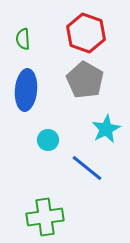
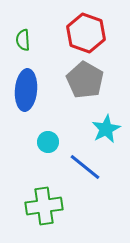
green semicircle: moved 1 px down
cyan circle: moved 2 px down
blue line: moved 2 px left, 1 px up
green cross: moved 1 px left, 11 px up
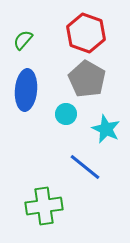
green semicircle: rotated 45 degrees clockwise
gray pentagon: moved 2 px right, 1 px up
cyan star: rotated 20 degrees counterclockwise
cyan circle: moved 18 px right, 28 px up
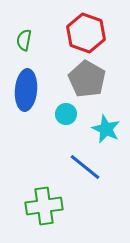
green semicircle: moved 1 px right; rotated 30 degrees counterclockwise
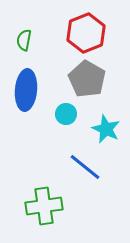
red hexagon: rotated 18 degrees clockwise
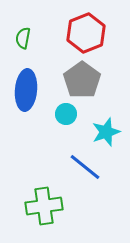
green semicircle: moved 1 px left, 2 px up
gray pentagon: moved 5 px left, 1 px down; rotated 6 degrees clockwise
cyan star: moved 3 px down; rotated 28 degrees clockwise
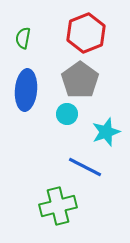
gray pentagon: moved 2 px left
cyan circle: moved 1 px right
blue line: rotated 12 degrees counterclockwise
green cross: moved 14 px right; rotated 6 degrees counterclockwise
